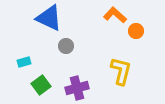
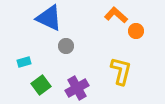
orange L-shape: moved 1 px right
purple cross: rotated 15 degrees counterclockwise
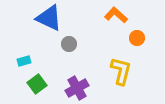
orange circle: moved 1 px right, 7 px down
gray circle: moved 3 px right, 2 px up
cyan rectangle: moved 1 px up
green square: moved 4 px left, 1 px up
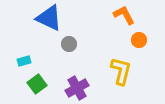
orange L-shape: moved 8 px right; rotated 20 degrees clockwise
orange circle: moved 2 px right, 2 px down
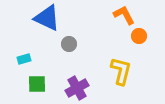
blue triangle: moved 2 px left
orange circle: moved 4 px up
cyan rectangle: moved 2 px up
green square: rotated 36 degrees clockwise
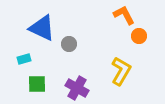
blue triangle: moved 5 px left, 10 px down
yellow L-shape: rotated 16 degrees clockwise
purple cross: rotated 30 degrees counterclockwise
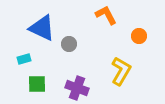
orange L-shape: moved 18 px left
purple cross: rotated 10 degrees counterclockwise
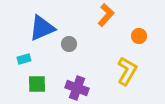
orange L-shape: rotated 70 degrees clockwise
blue triangle: rotated 48 degrees counterclockwise
yellow L-shape: moved 6 px right
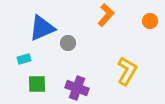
orange circle: moved 11 px right, 15 px up
gray circle: moved 1 px left, 1 px up
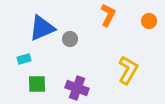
orange L-shape: moved 2 px right; rotated 15 degrees counterclockwise
orange circle: moved 1 px left
gray circle: moved 2 px right, 4 px up
yellow L-shape: moved 1 px right, 1 px up
